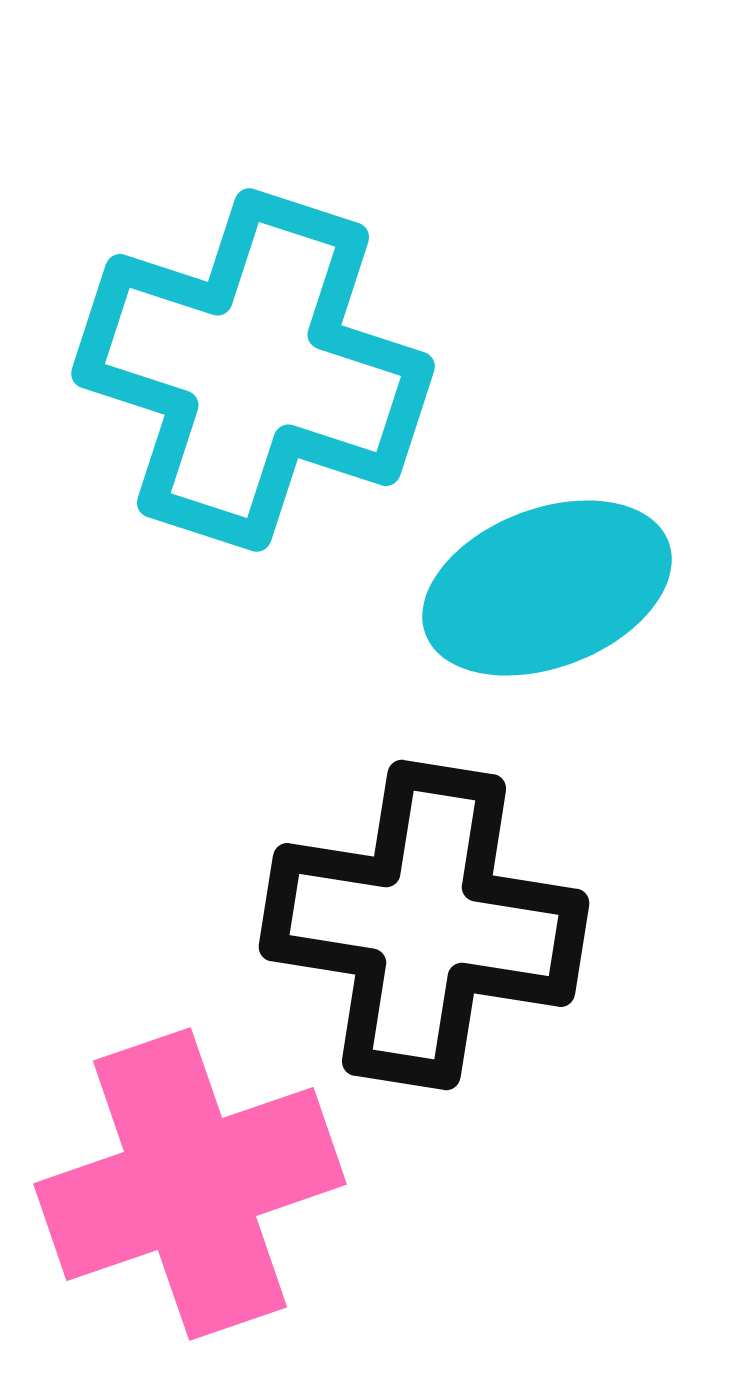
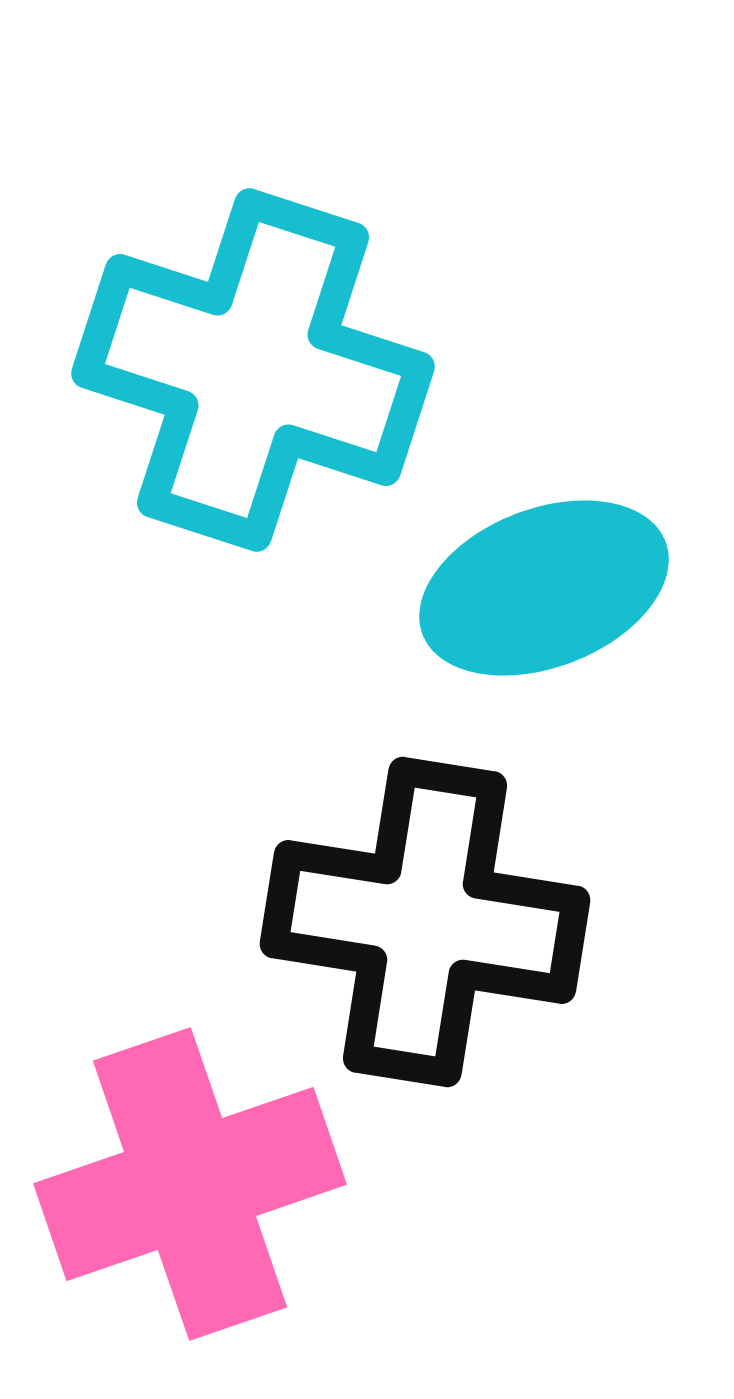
cyan ellipse: moved 3 px left
black cross: moved 1 px right, 3 px up
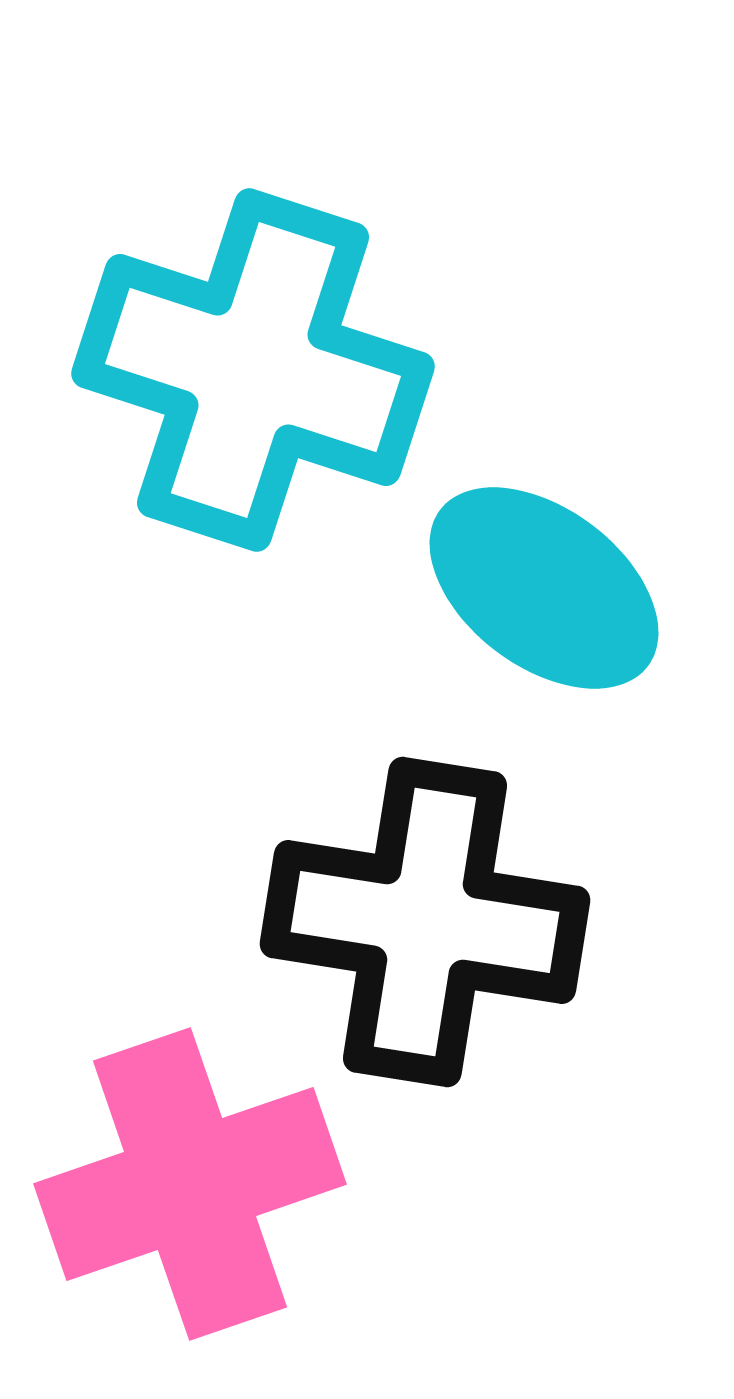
cyan ellipse: rotated 58 degrees clockwise
